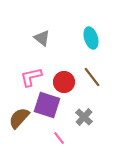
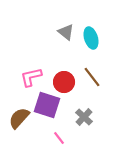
gray triangle: moved 24 px right, 6 px up
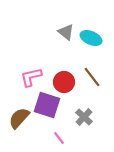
cyan ellipse: rotated 50 degrees counterclockwise
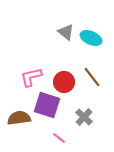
brown semicircle: rotated 40 degrees clockwise
pink line: rotated 16 degrees counterclockwise
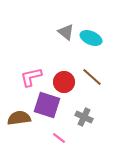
brown line: rotated 10 degrees counterclockwise
gray cross: rotated 18 degrees counterclockwise
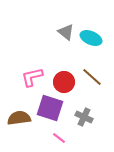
pink L-shape: moved 1 px right
purple square: moved 3 px right, 3 px down
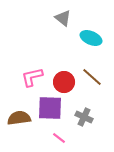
gray triangle: moved 3 px left, 14 px up
purple square: rotated 16 degrees counterclockwise
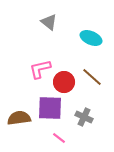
gray triangle: moved 14 px left, 4 px down
pink L-shape: moved 8 px right, 8 px up
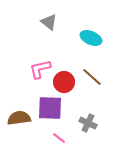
gray cross: moved 4 px right, 6 px down
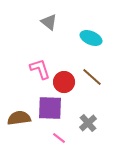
pink L-shape: rotated 85 degrees clockwise
gray cross: rotated 24 degrees clockwise
